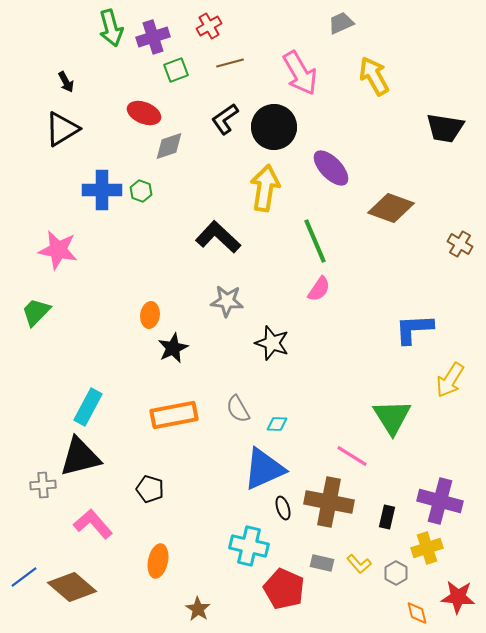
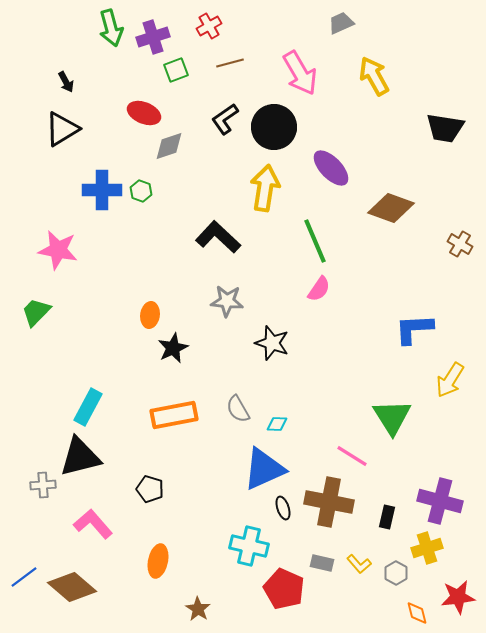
red star at (458, 597): rotated 12 degrees counterclockwise
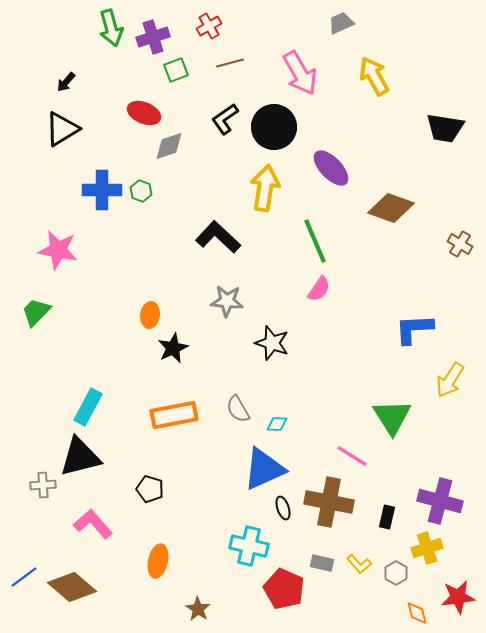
black arrow at (66, 82): rotated 70 degrees clockwise
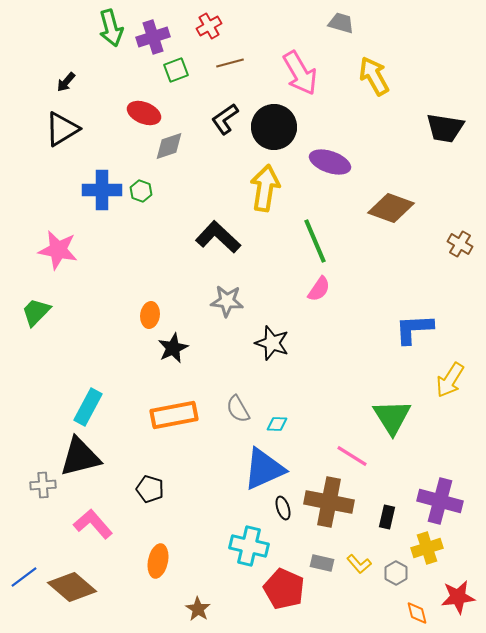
gray trapezoid at (341, 23): rotated 40 degrees clockwise
purple ellipse at (331, 168): moved 1 px left, 6 px up; rotated 27 degrees counterclockwise
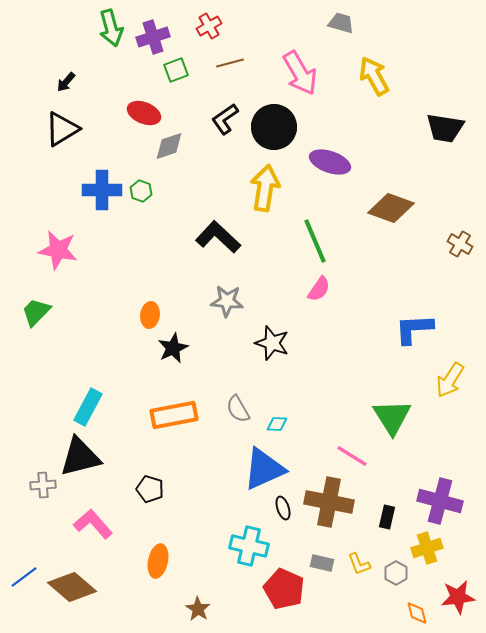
yellow L-shape at (359, 564): rotated 20 degrees clockwise
